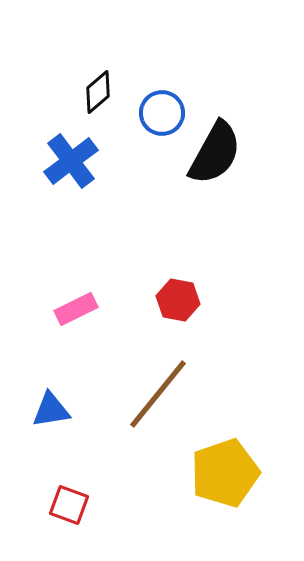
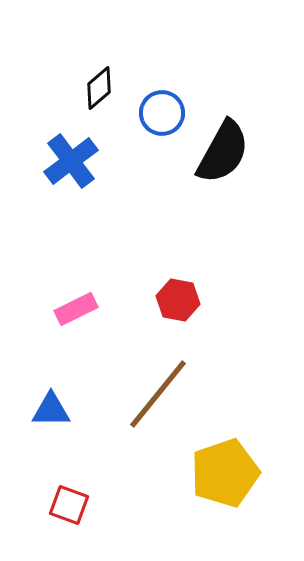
black diamond: moved 1 px right, 4 px up
black semicircle: moved 8 px right, 1 px up
blue triangle: rotated 9 degrees clockwise
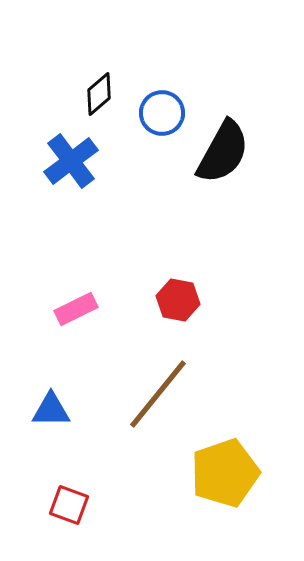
black diamond: moved 6 px down
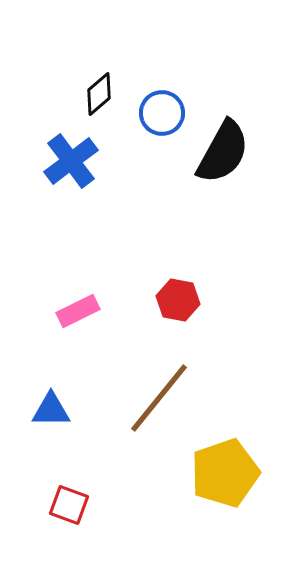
pink rectangle: moved 2 px right, 2 px down
brown line: moved 1 px right, 4 px down
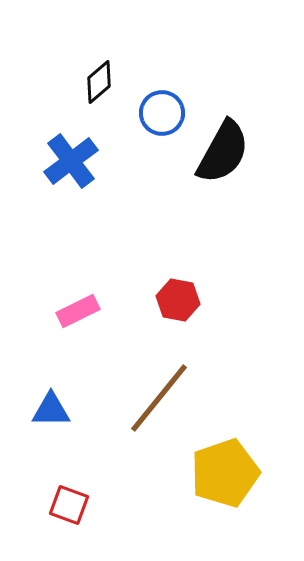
black diamond: moved 12 px up
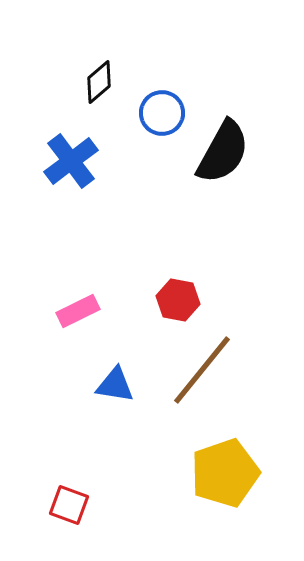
brown line: moved 43 px right, 28 px up
blue triangle: moved 64 px right, 25 px up; rotated 9 degrees clockwise
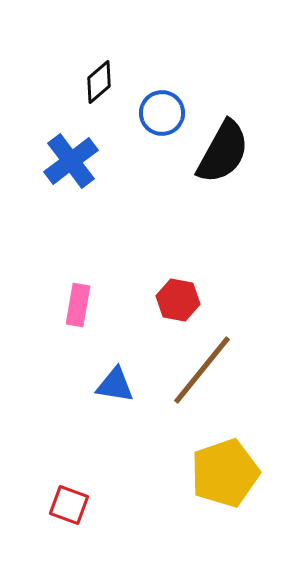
pink rectangle: moved 6 px up; rotated 54 degrees counterclockwise
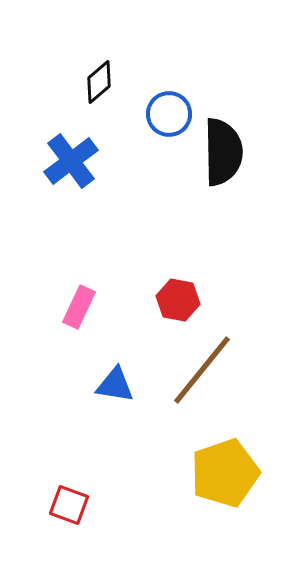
blue circle: moved 7 px right, 1 px down
black semicircle: rotated 30 degrees counterclockwise
pink rectangle: moved 1 px right, 2 px down; rotated 15 degrees clockwise
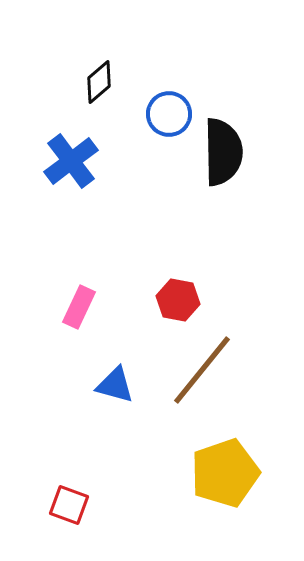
blue triangle: rotated 6 degrees clockwise
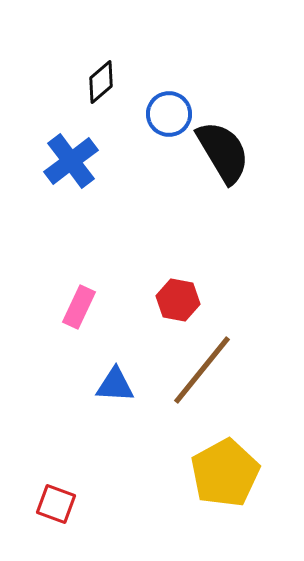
black diamond: moved 2 px right
black semicircle: rotated 30 degrees counterclockwise
blue triangle: rotated 12 degrees counterclockwise
yellow pentagon: rotated 10 degrees counterclockwise
red square: moved 13 px left, 1 px up
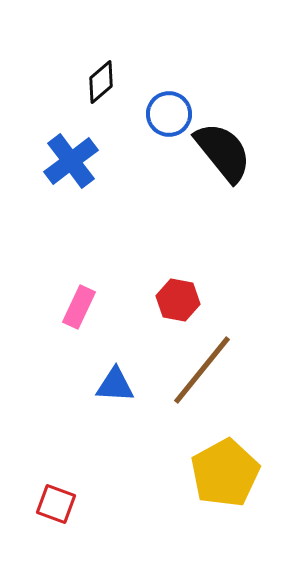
black semicircle: rotated 8 degrees counterclockwise
